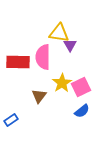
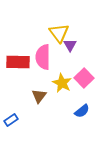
yellow triangle: rotated 45 degrees clockwise
yellow star: rotated 12 degrees counterclockwise
pink square: moved 3 px right, 9 px up; rotated 18 degrees counterclockwise
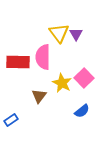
purple triangle: moved 6 px right, 11 px up
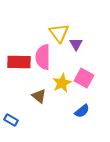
purple triangle: moved 10 px down
red rectangle: moved 1 px right
pink square: rotated 18 degrees counterclockwise
yellow star: rotated 18 degrees clockwise
brown triangle: rotated 28 degrees counterclockwise
blue rectangle: rotated 64 degrees clockwise
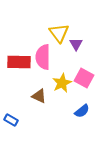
brown triangle: rotated 14 degrees counterclockwise
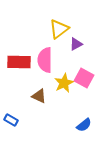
yellow triangle: moved 4 px up; rotated 30 degrees clockwise
purple triangle: rotated 32 degrees clockwise
pink semicircle: moved 2 px right, 3 px down
yellow star: moved 2 px right
blue semicircle: moved 2 px right, 14 px down
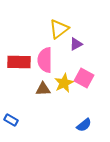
brown triangle: moved 4 px right, 7 px up; rotated 28 degrees counterclockwise
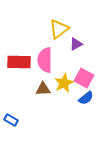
blue semicircle: moved 2 px right, 27 px up
